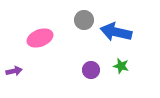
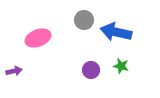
pink ellipse: moved 2 px left
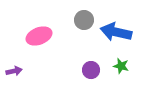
pink ellipse: moved 1 px right, 2 px up
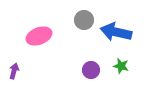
purple arrow: rotated 63 degrees counterclockwise
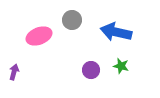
gray circle: moved 12 px left
purple arrow: moved 1 px down
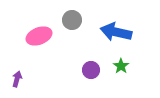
green star: rotated 21 degrees clockwise
purple arrow: moved 3 px right, 7 px down
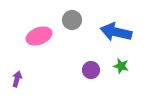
green star: rotated 21 degrees counterclockwise
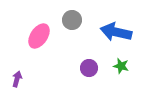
pink ellipse: rotated 35 degrees counterclockwise
purple circle: moved 2 px left, 2 px up
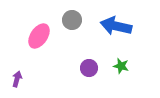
blue arrow: moved 6 px up
